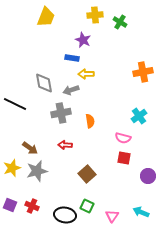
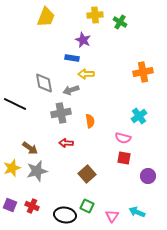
red arrow: moved 1 px right, 2 px up
cyan arrow: moved 4 px left
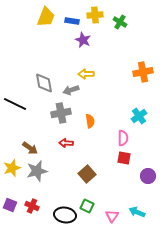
blue rectangle: moved 37 px up
pink semicircle: rotated 105 degrees counterclockwise
